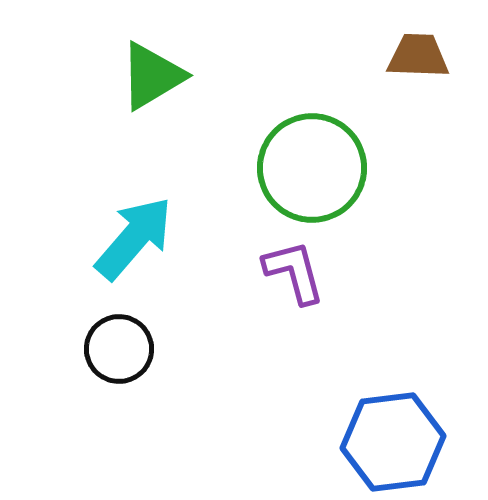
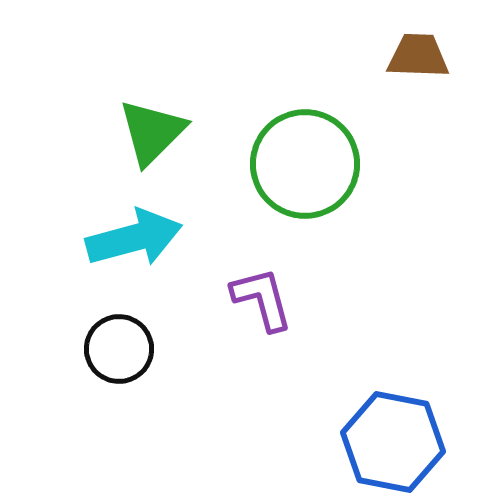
green triangle: moved 56 px down; rotated 14 degrees counterclockwise
green circle: moved 7 px left, 4 px up
cyan arrow: rotated 34 degrees clockwise
purple L-shape: moved 32 px left, 27 px down
blue hexagon: rotated 18 degrees clockwise
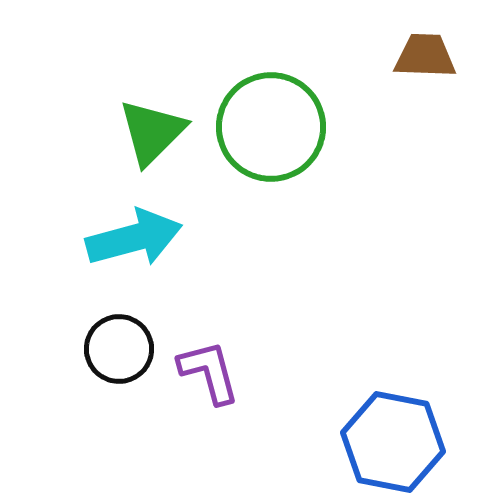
brown trapezoid: moved 7 px right
green circle: moved 34 px left, 37 px up
purple L-shape: moved 53 px left, 73 px down
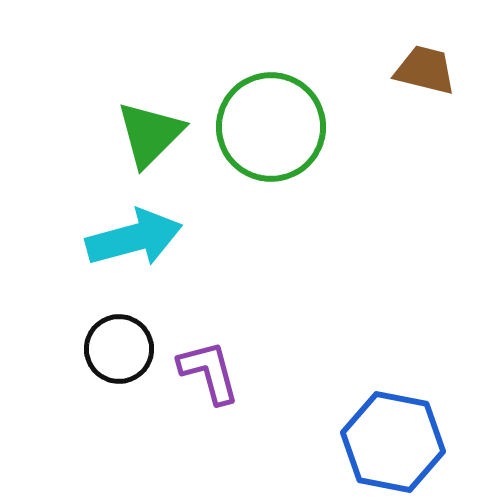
brown trapezoid: moved 14 px down; rotated 12 degrees clockwise
green triangle: moved 2 px left, 2 px down
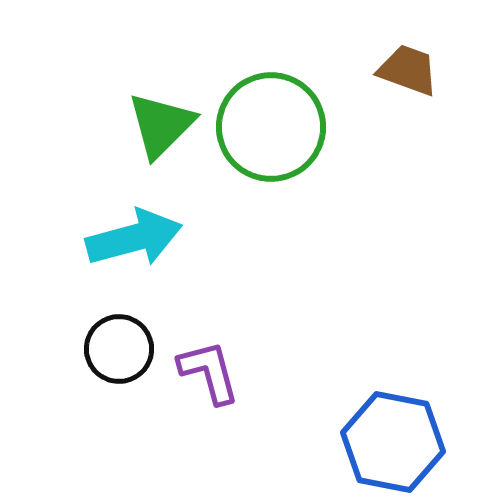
brown trapezoid: moved 17 px left; rotated 6 degrees clockwise
green triangle: moved 11 px right, 9 px up
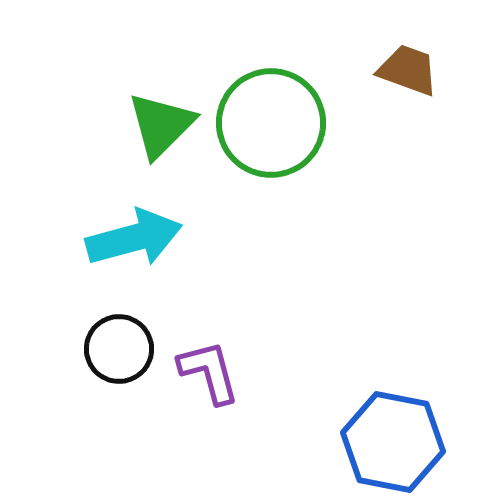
green circle: moved 4 px up
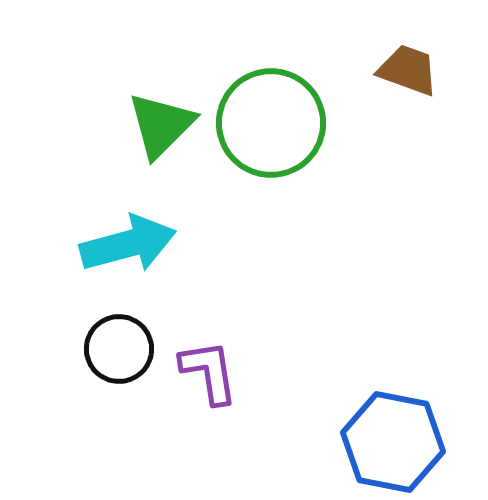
cyan arrow: moved 6 px left, 6 px down
purple L-shape: rotated 6 degrees clockwise
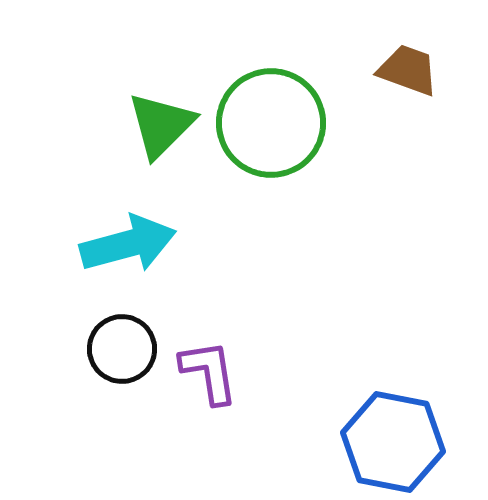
black circle: moved 3 px right
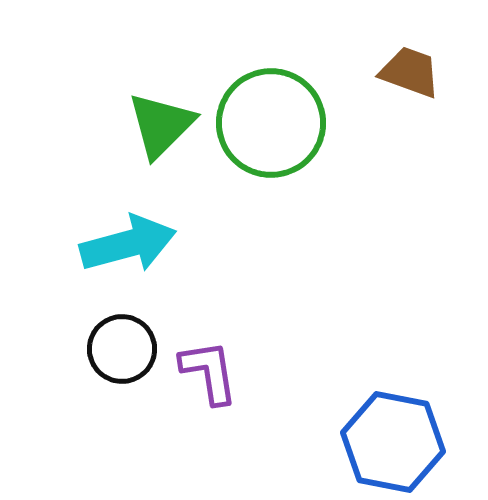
brown trapezoid: moved 2 px right, 2 px down
